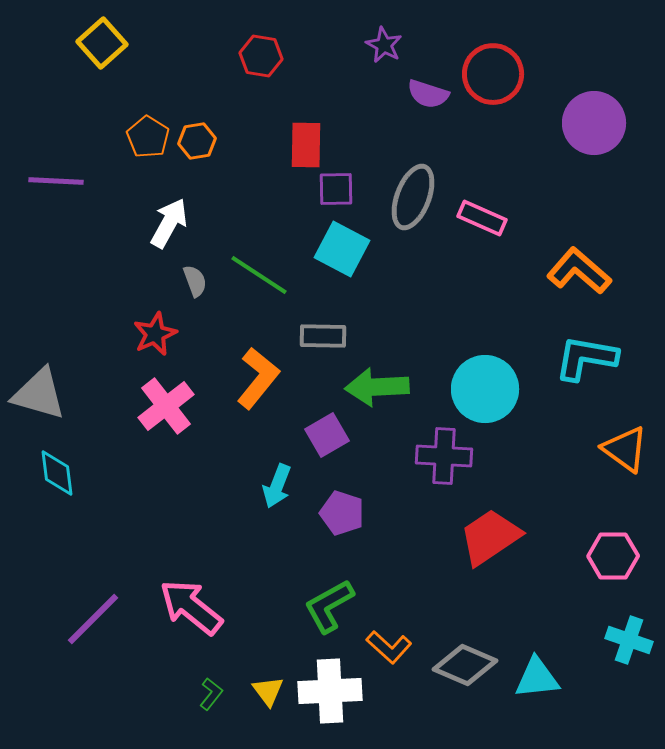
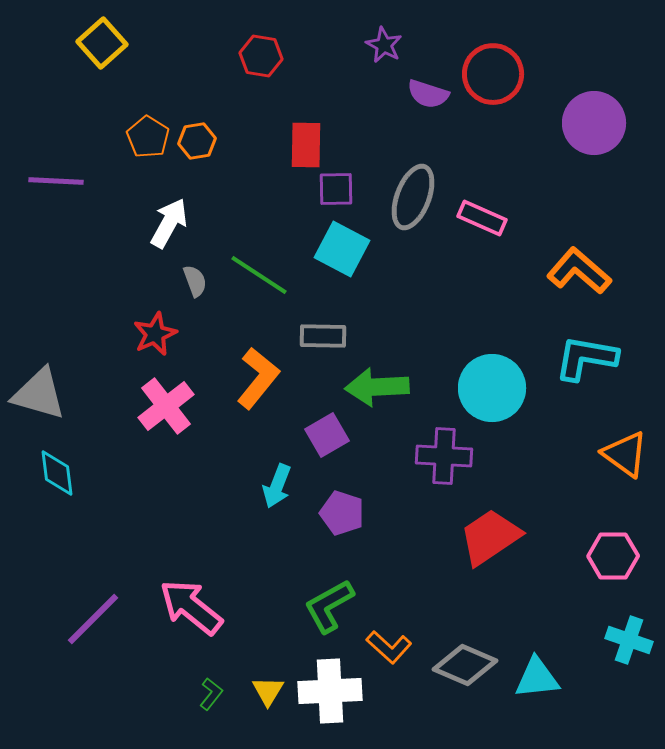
cyan circle at (485, 389): moved 7 px right, 1 px up
orange triangle at (625, 449): moved 5 px down
yellow triangle at (268, 691): rotated 8 degrees clockwise
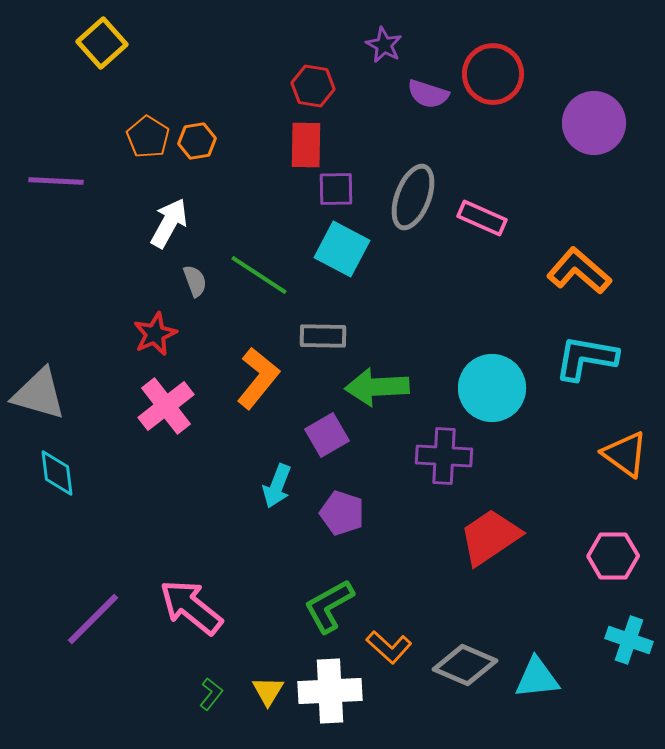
red hexagon at (261, 56): moved 52 px right, 30 px down
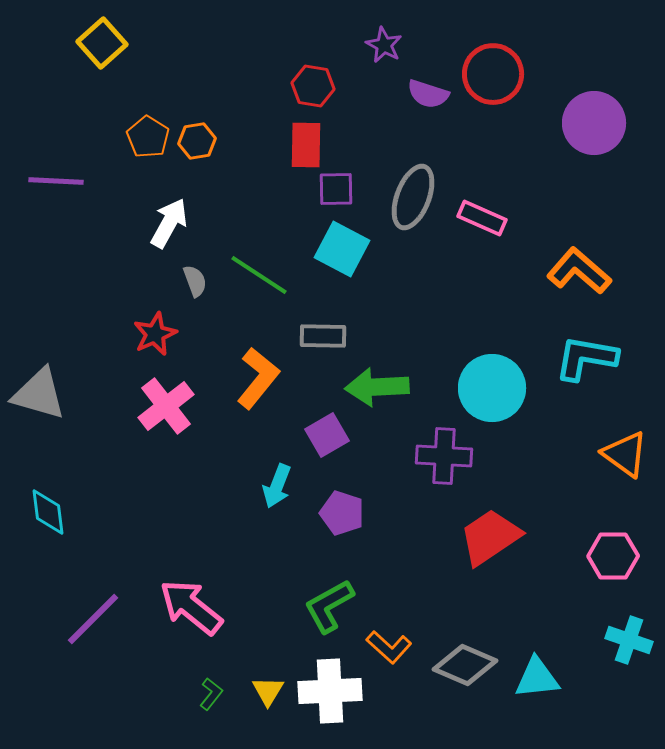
cyan diamond at (57, 473): moved 9 px left, 39 px down
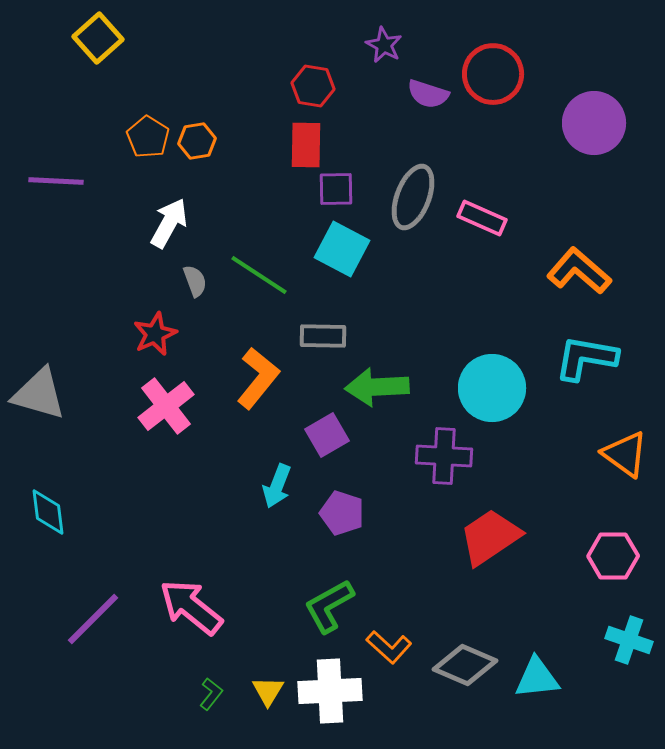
yellow square at (102, 43): moved 4 px left, 5 px up
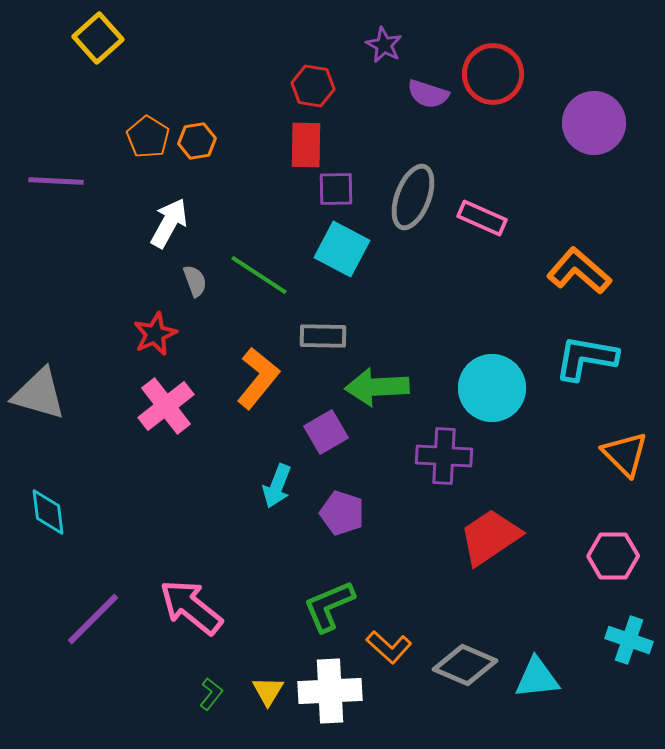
purple square at (327, 435): moved 1 px left, 3 px up
orange triangle at (625, 454): rotated 9 degrees clockwise
green L-shape at (329, 606): rotated 6 degrees clockwise
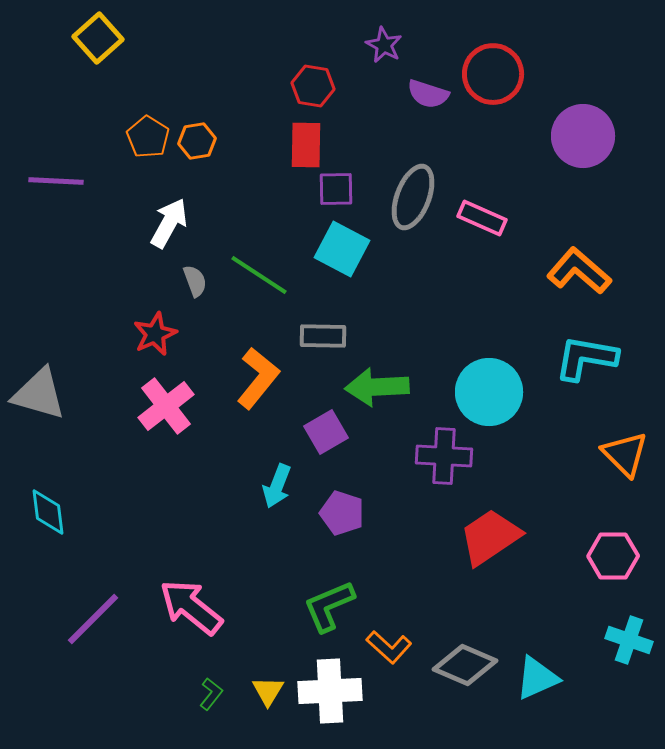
purple circle at (594, 123): moved 11 px left, 13 px down
cyan circle at (492, 388): moved 3 px left, 4 px down
cyan triangle at (537, 678): rotated 18 degrees counterclockwise
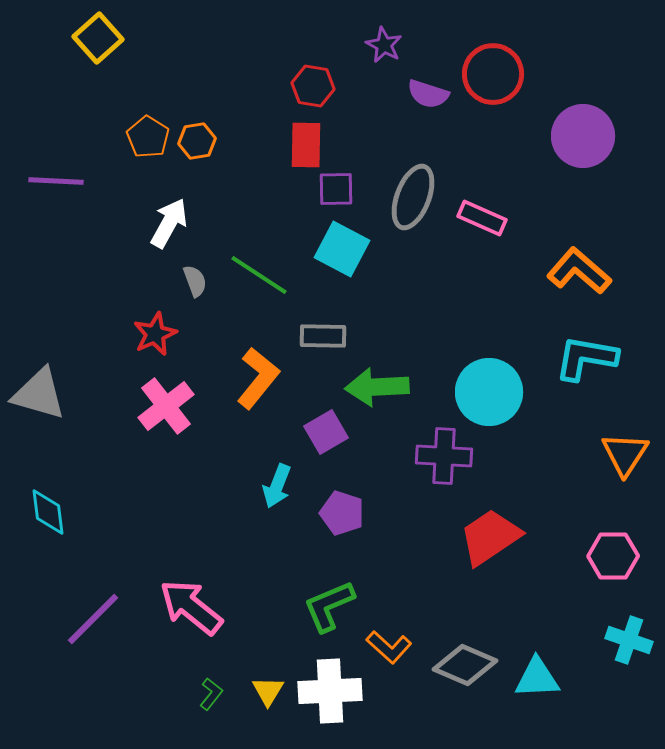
orange triangle at (625, 454): rotated 18 degrees clockwise
cyan triangle at (537, 678): rotated 21 degrees clockwise
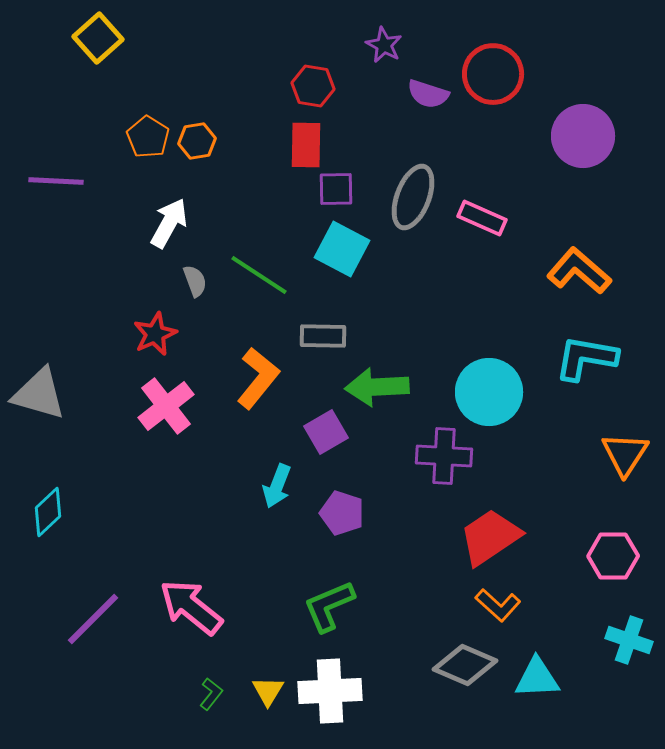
cyan diamond at (48, 512): rotated 54 degrees clockwise
orange L-shape at (389, 647): moved 109 px right, 42 px up
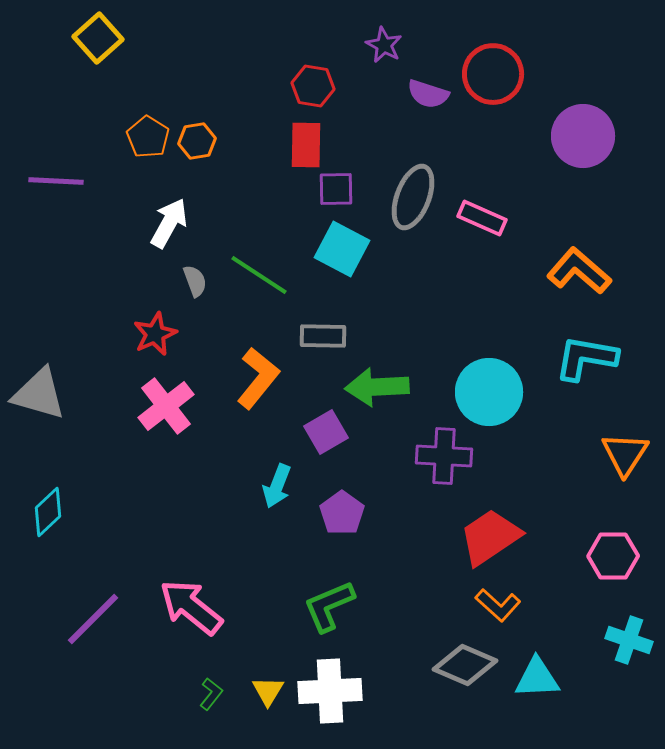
purple pentagon at (342, 513): rotated 18 degrees clockwise
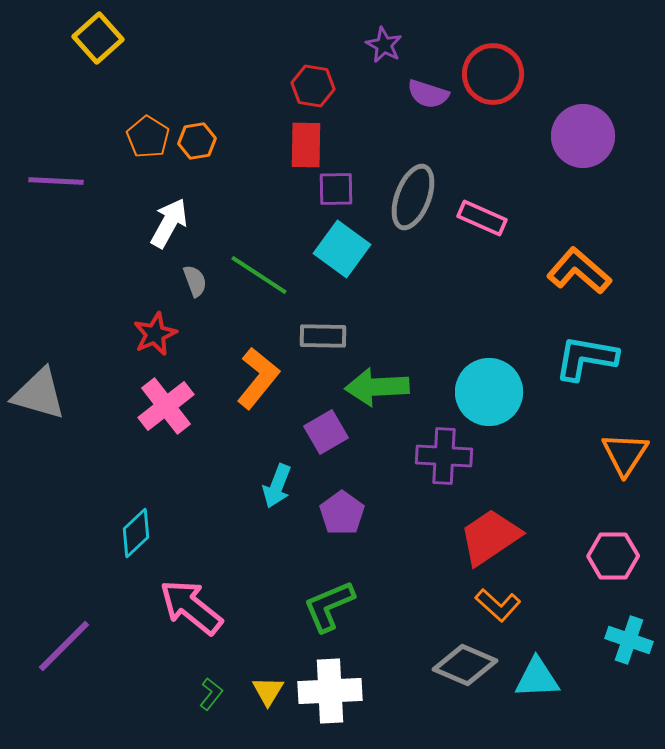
cyan square at (342, 249): rotated 8 degrees clockwise
cyan diamond at (48, 512): moved 88 px right, 21 px down
purple line at (93, 619): moved 29 px left, 27 px down
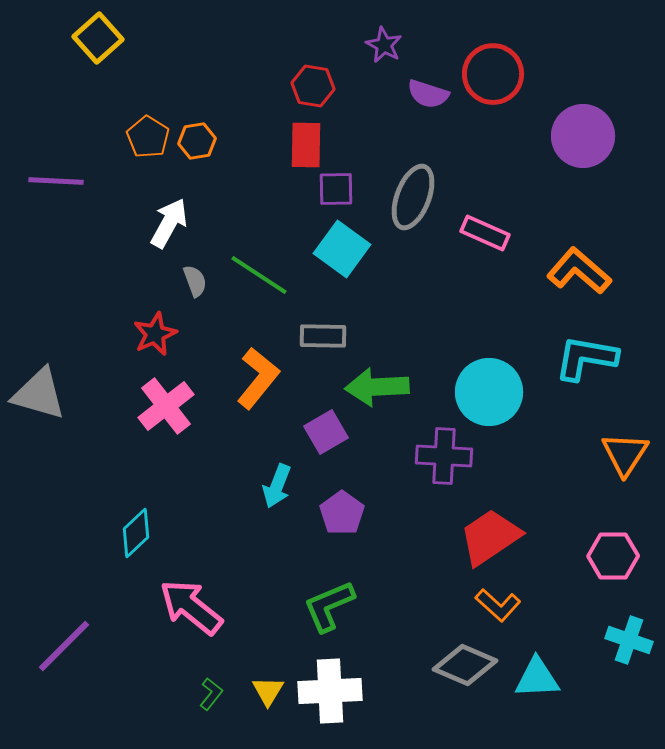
pink rectangle at (482, 218): moved 3 px right, 15 px down
